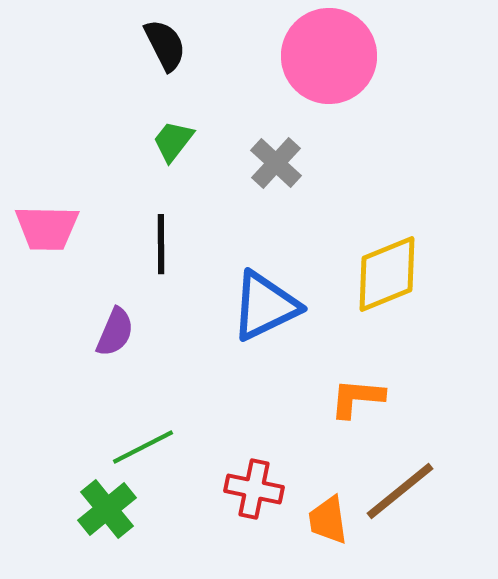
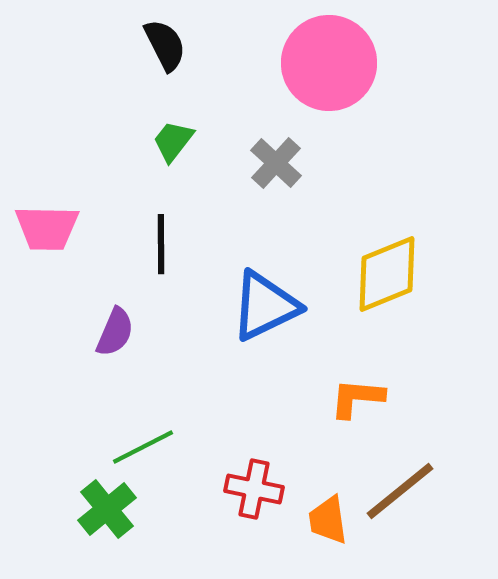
pink circle: moved 7 px down
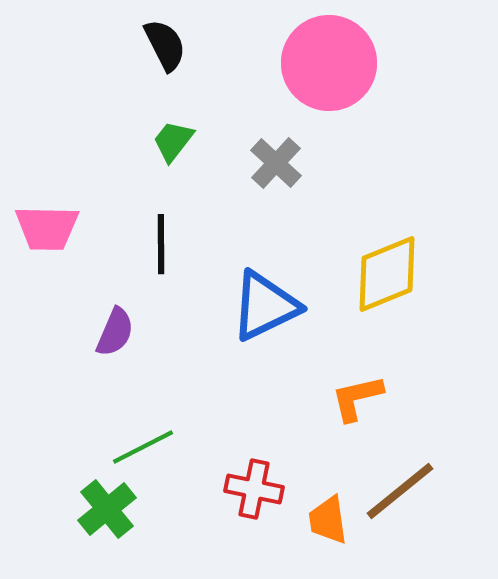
orange L-shape: rotated 18 degrees counterclockwise
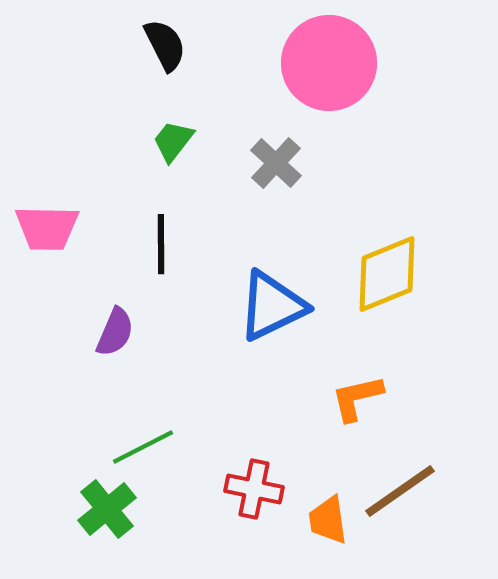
blue triangle: moved 7 px right
brown line: rotated 4 degrees clockwise
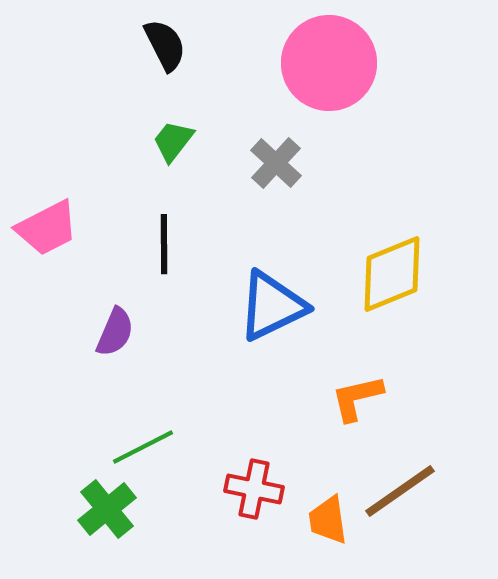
pink trapezoid: rotated 28 degrees counterclockwise
black line: moved 3 px right
yellow diamond: moved 5 px right
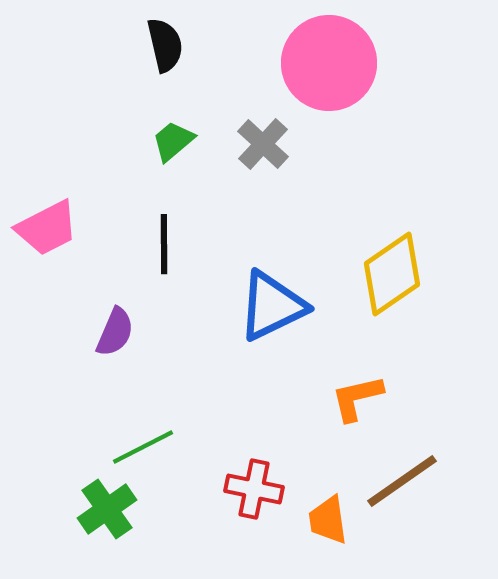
black semicircle: rotated 14 degrees clockwise
green trapezoid: rotated 12 degrees clockwise
gray cross: moved 13 px left, 19 px up
yellow diamond: rotated 12 degrees counterclockwise
brown line: moved 2 px right, 10 px up
green cross: rotated 4 degrees clockwise
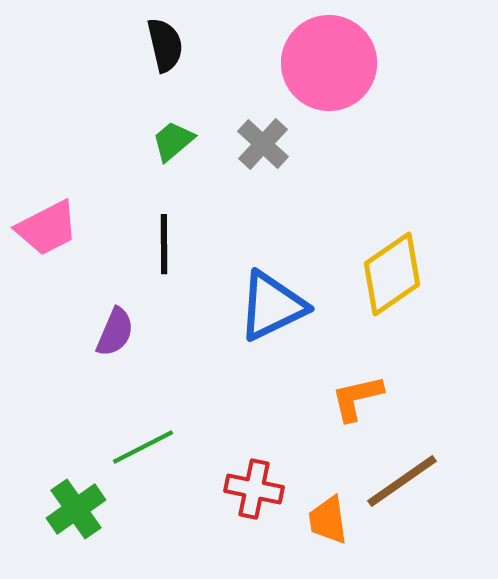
green cross: moved 31 px left
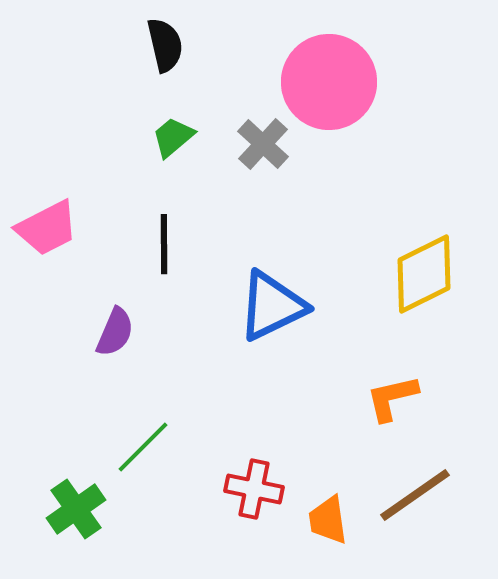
pink circle: moved 19 px down
green trapezoid: moved 4 px up
yellow diamond: moved 32 px right; rotated 8 degrees clockwise
orange L-shape: moved 35 px right
green line: rotated 18 degrees counterclockwise
brown line: moved 13 px right, 14 px down
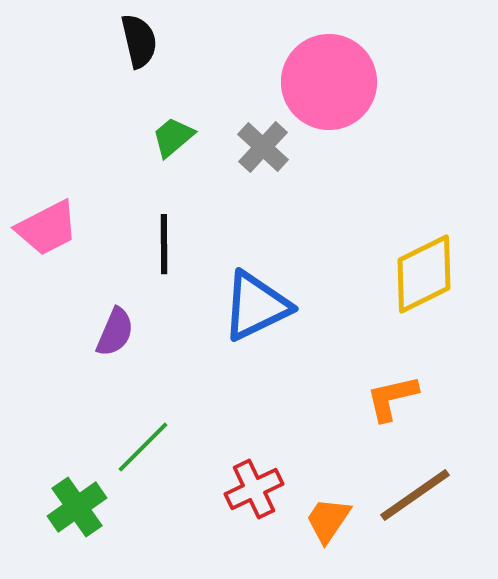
black semicircle: moved 26 px left, 4 px up
gray cross: moved 3 px down
blue triangle: moved 16 px left
red cross: rotated 38 degrees counterclockwise
green cross: moved 1 px right, 2 px up
orange trapezoid: rotated 42 degrees clockwise
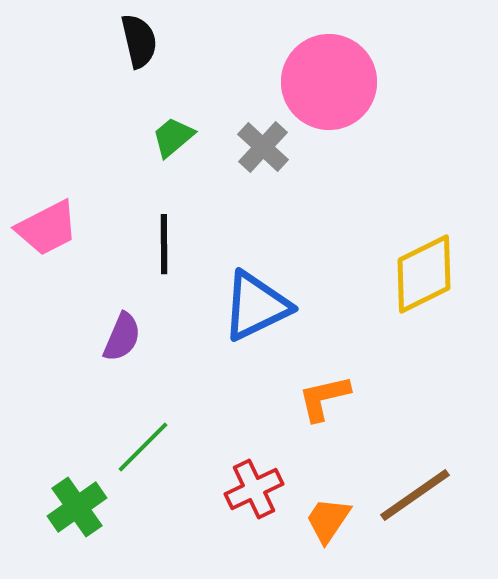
purple semicircle: moved 7 px right, 5 px down
orange L-shape: moved 68 px left
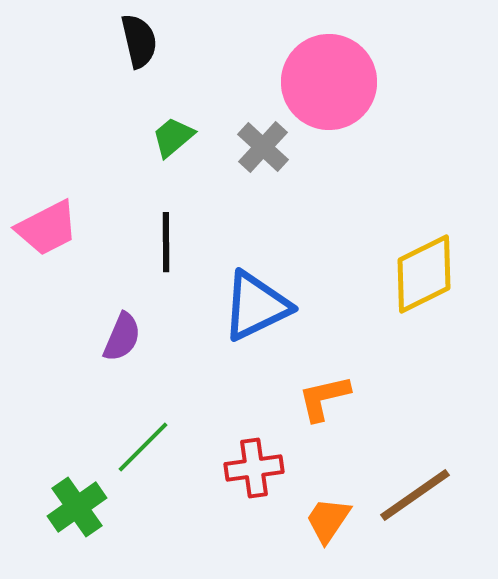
black line: moved 2 px right, 2 px up
red cross: moved 21 px up; rotated 18 degrees clockwise
